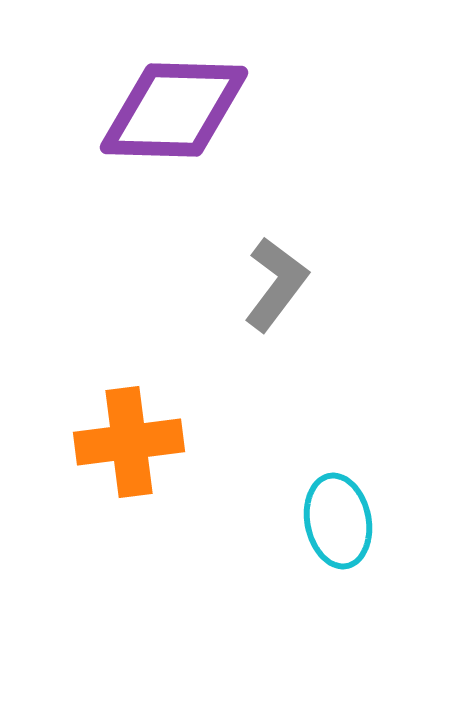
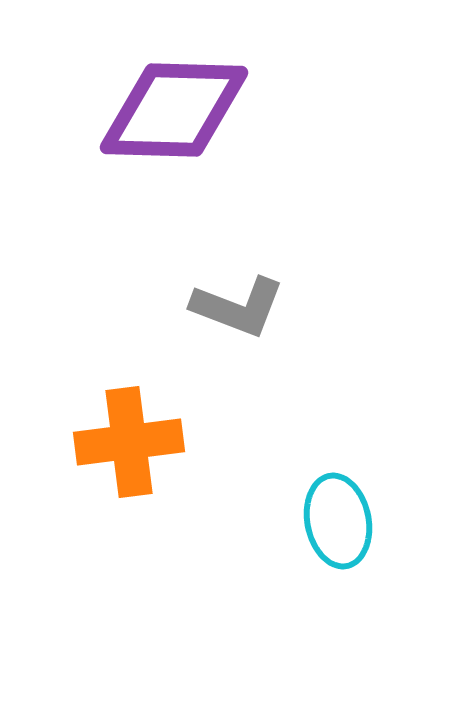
gray L-shape: moved 38 px left, 23 px down; rotated 74 degrees clockwise
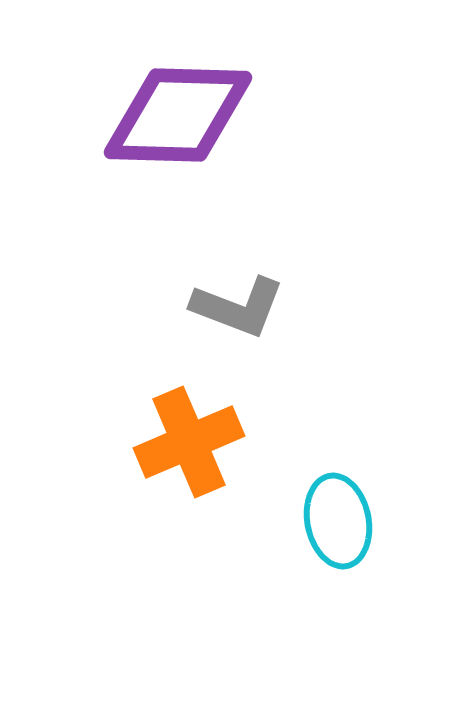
purple diamond: moved 4 px right, 5 px down
orange cross: moved 60 px right; rotated 16 degrees counterclockwise
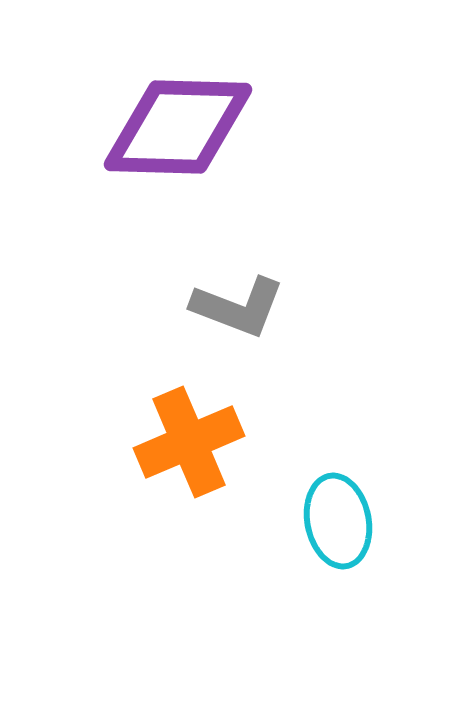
purple diamond: moved 12 px down
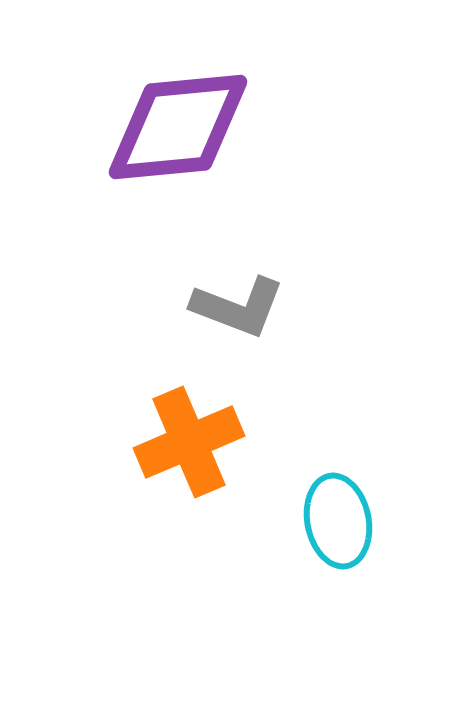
purple diamond: rotated 7 degrees counterclockwise
